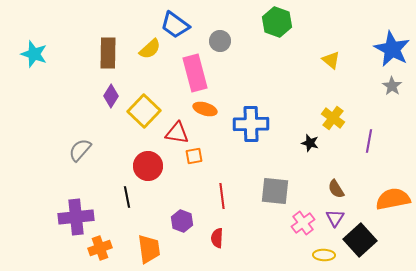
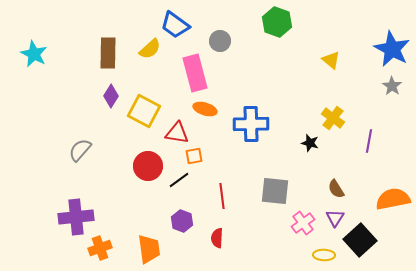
cyan star: rotated 8 degrees clockwise
yellow square: rotated 16 degrees counterclockwise
black line: moved 52 px right, 17 px up; rotated 65 degrees clockwise
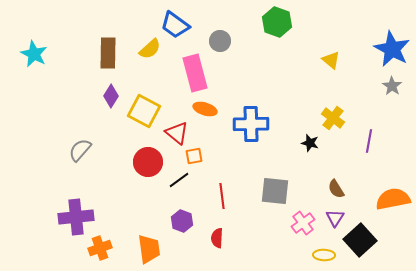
red triangle: rotated 30 degrees clockwise
red circle: moved 4 px up
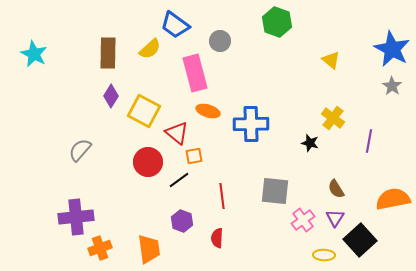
orange ellipse: moved 3 px right, 2 px down
pink cross: moved 3 px up
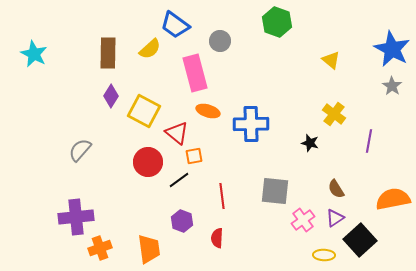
yellow cross: moved 1 px right, 4 px up
purple triangle: rotated 24 degrees clockwise
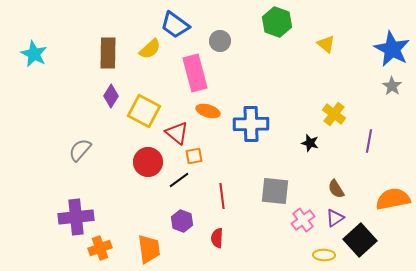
yellow triangle: moved 5 px left, 16 px up
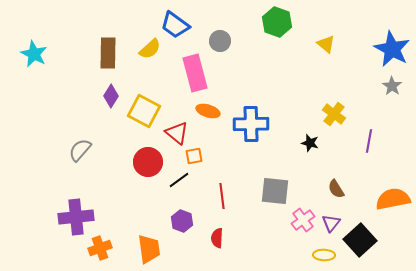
purple triangle: moved 4 px left, 5 px down; rotated 18 degrees counterclockwise
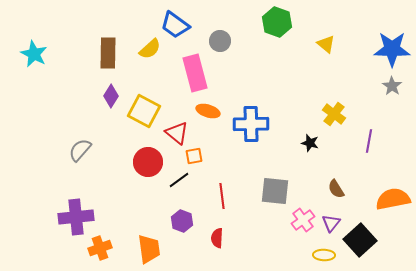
blue star: rotated 27 degrees counterclockwise
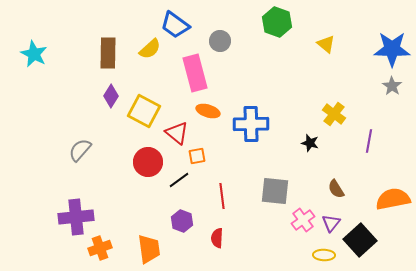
orange square: moved 3 px right
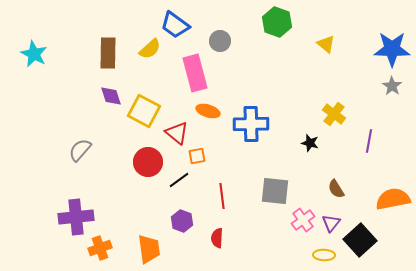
purple diamond: rotated 50 degrees counterclockwise
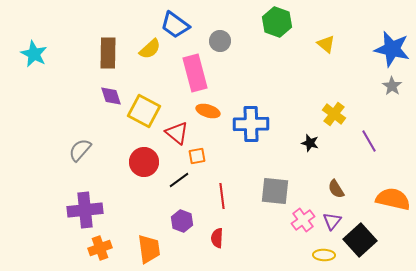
blue star: rotated 12 degrees clockwise
purple line: rotated 40 degrees counterclockwise
red circle: moved 4 px left
orange semicircle: rotated 24 degrees clockwise
purple cross: moved 9 px right, 7 px up
purple triangle: moved 1 px right, 2 px up
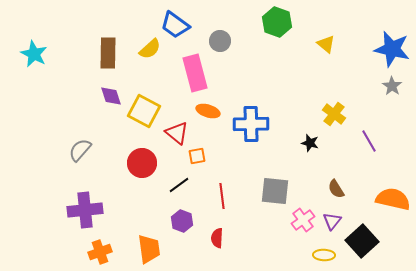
red circle: moved 2 px left, 1 px down
black line: moved 5 px down
black square: moved 2 px right, 1 px down
orange cross: moved 4 px down
